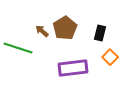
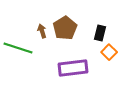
brown arrow: rotated 32 degrees clockwise
orange square: moved 1 px left, 5 px up
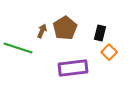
brown arrow: rotated 40 degrees clockwise
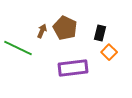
brown pentagon: rotated 15 degrees counterclockwise
green line: rotated 8 degrees clockwise
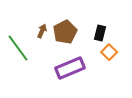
brown pentagon: moved 4 px down; rotated 20 degrees clockwise
green line: rotated 28 degrees clockwise
purple rectangle: moved 3 px left; rotated 16 degrees counterclockwise
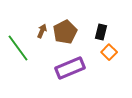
black rectangle: moved 1 px right, 1 px up
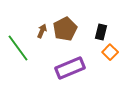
brown pentagon: moved 3 px up
orange square: moved 1 px right
